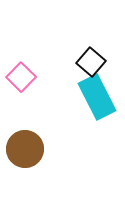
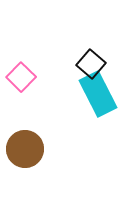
black square: moved 2 px down
cyan rectangle: moved 1 px right, 3 px up
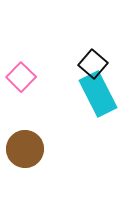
black square: moved 2 px right
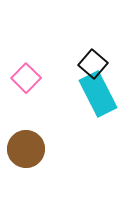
pink square: moved 5 px right, 1 px down
brown circle: moved 1 px right
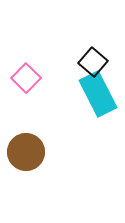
black square: moved 2 px up
brown circle: moved 3 px down
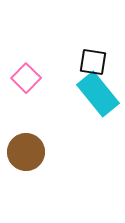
black square: rotated 32 degrees counterclockwise
cyan rectangle: rotated 12 degrees counterclockwise
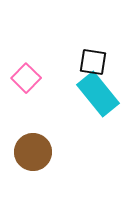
brown circle: moved 7 px right
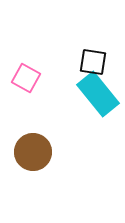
pink square: rotated 16 degrees counterclockwise
